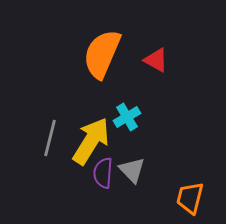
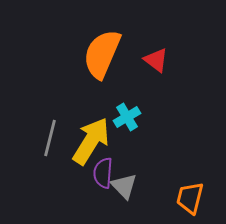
red triangle: rotated 8 degrees clockwise
gray triangle: moved 8 px left, 16 px down
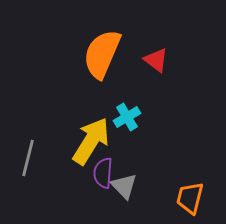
gray line: moved 22 px left, 20 px down
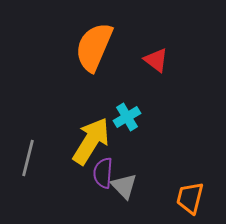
orange semicircle: moved 8 px left, 7 px up
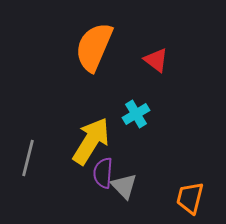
cyan cross: moved 9 px right, 3 px up
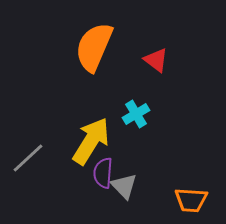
gray line: rotated 33 degrees clockwise
orange trapezoid: moved 1 px right, 2 px down; rotated 100 degrees counterclockwise
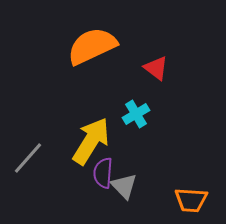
orange semicircle: moved 2 px left, 1 px up; rotated 42 degrees clockwise
red triangle: moved 8 px down
gray line: rotated 6 degrees counterclockwise
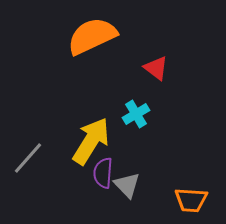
orange semicircle: moved 10 px up
gray triangle: moved 3 px right, 1 px up
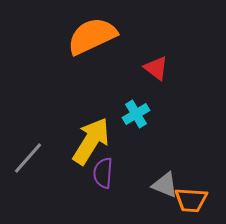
gray triangle: moved 38 px right; rotated 24 degrees counterclockwise
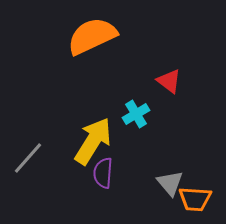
red triangle: moved 13 px right, 13 px down
yellow arrow: moved 2 px right
gray triangle: moved 5 px right, 2 px up; rotated 28 degrees clockwise
orange trapezoid: moved 4 px right, 1 px up
